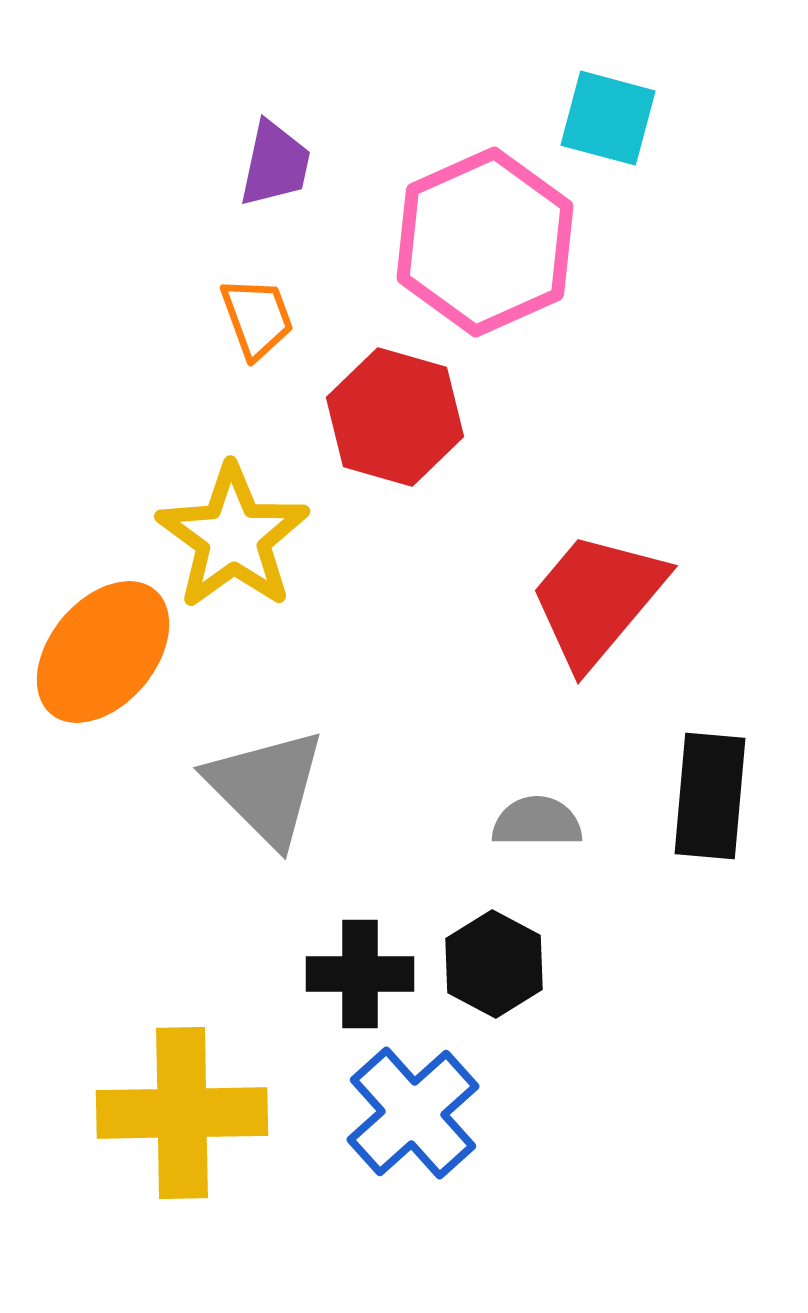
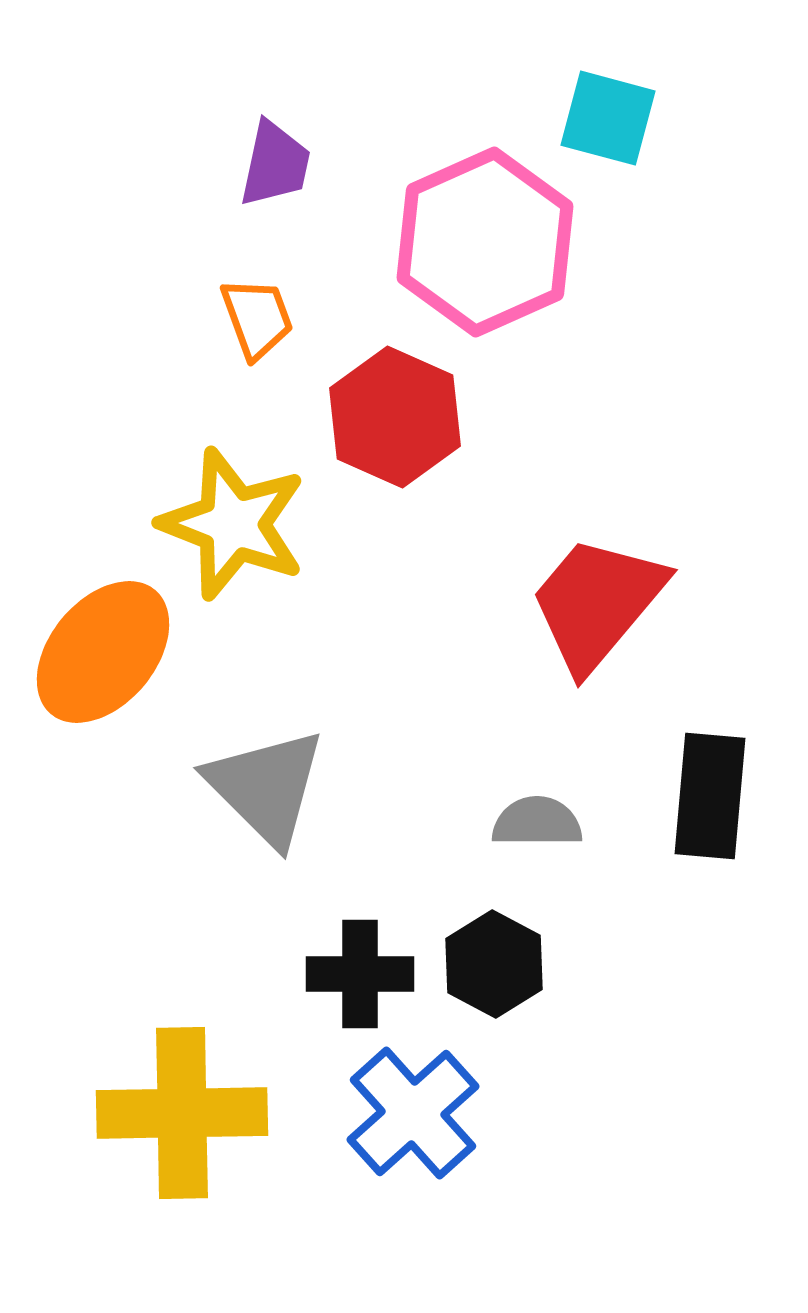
red hexagon: rotated 8 degrees clockwise
yellow star: moved 13 px up; rotated 15 degrees counterclockwise
red trapezoid: moved 4 px down
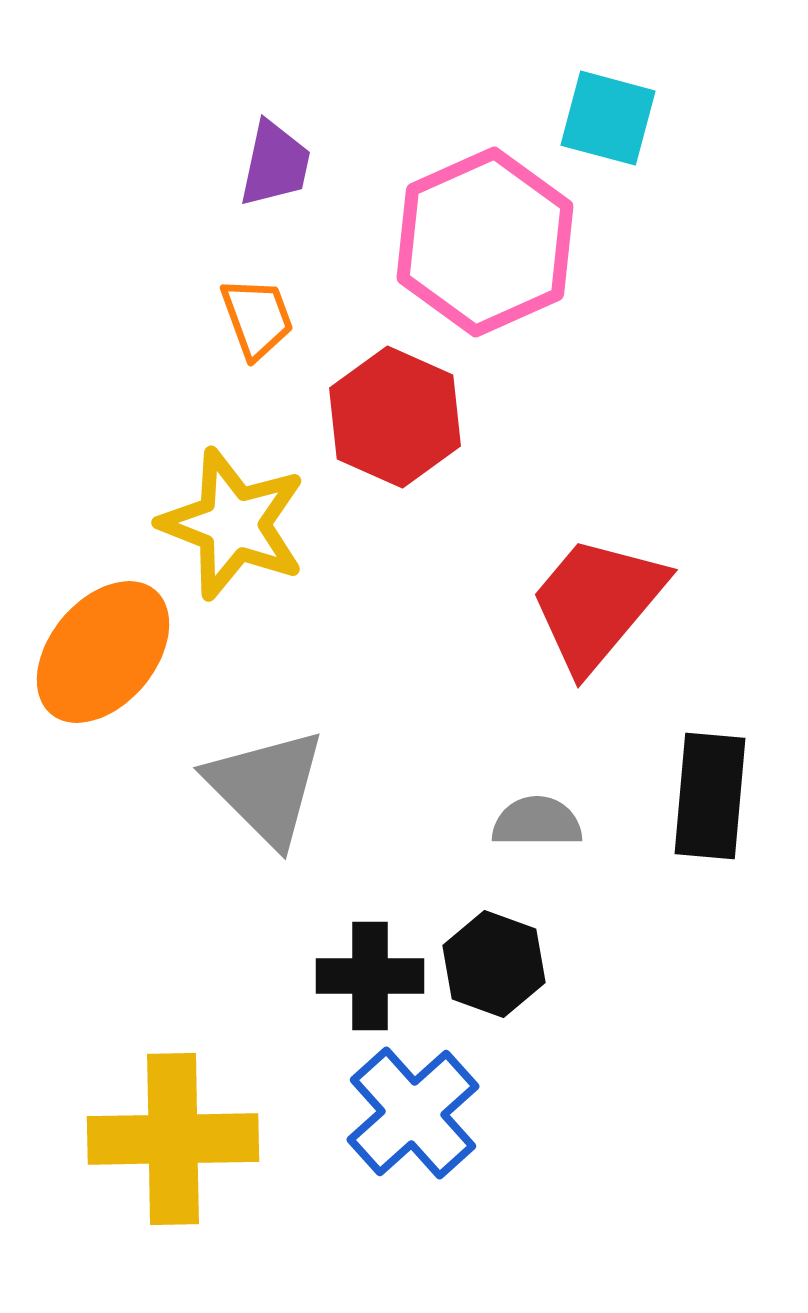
black hexagon: rotated 8 degrees counterclockwise
black cross: moved 10 px right, 2 px down
yellow cross: moved 9 px left, 26 px down
